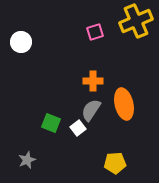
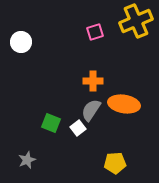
orange ellipse: rotated 68 degrees counterclockwise
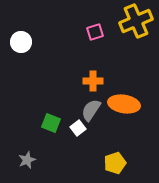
yellow pentagon: rotated 15 degrees counterclockwise
